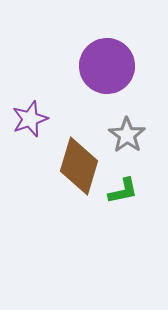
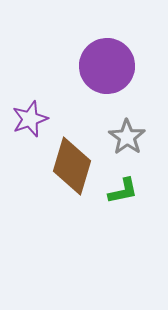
gray star: moved 2 px down
brown diamond: moved 7 px left
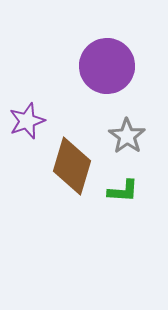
purple star: moved 3 px left, 2 px down
gray star: moved 1 px up
green L-shape: rotated 16 degrees clockwise
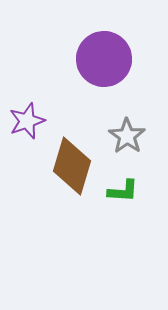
purple circle: moved 3 px left, 7 px up
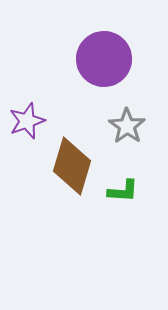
gray star: moved 10 px up
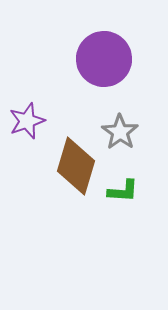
gray star: moved 7 px left, 6 px down
brown diamond: moved 4 px right
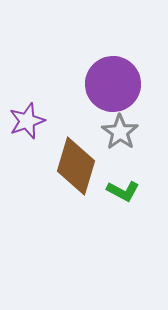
purple circle: moved 9 px right, 25 px down
green L-shape: rotated 24 degrees clockwise
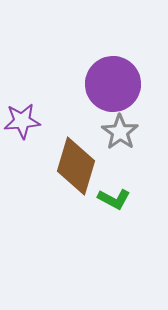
purple star: moved 5 px left; rotated 15 degrees clockwise
green L-shape: moved 9 px left, 8 px down
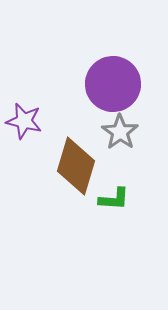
purple star: moved 2 px right; rotated 18 degrees clockwise
green L-shape: rotated 24 degrees counterclockwise
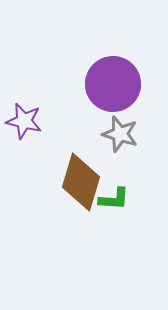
gray star: moved 2 px down; rotated 18 degrees counterclockwise
brown diamond: moved 5 px right, 16 px down
